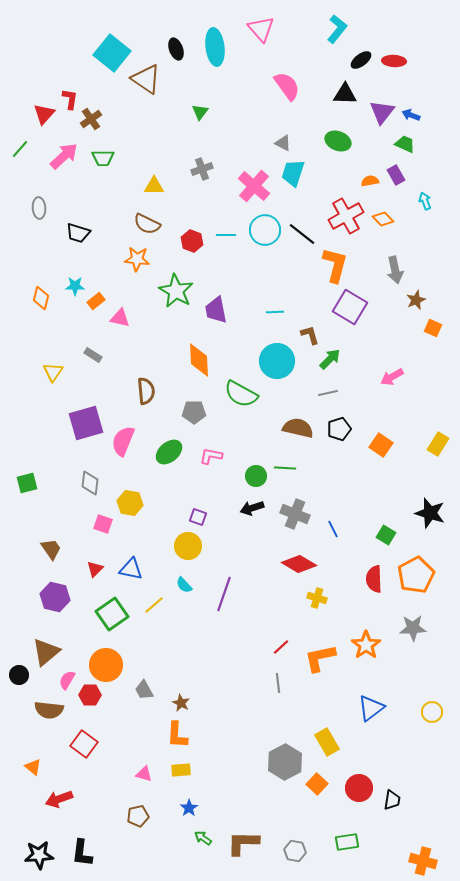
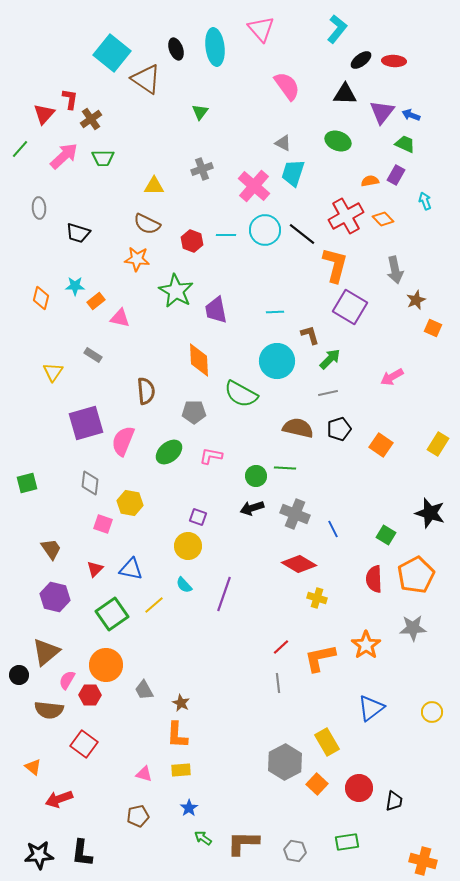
purple rectangle at (396, 175): rotated 60 degrees clockwise
black trapezoid at (392, 800): moved 2 px right, 1 px down
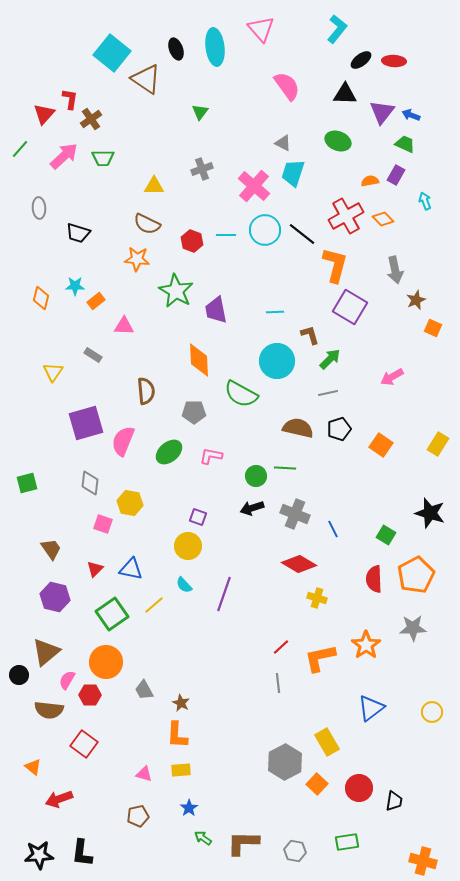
pink triangle at (120, 318): moved 4 px right, 8 px down; rotated 10 degrees counterclockwise
orange circle at (106, 665): moved 3 px up
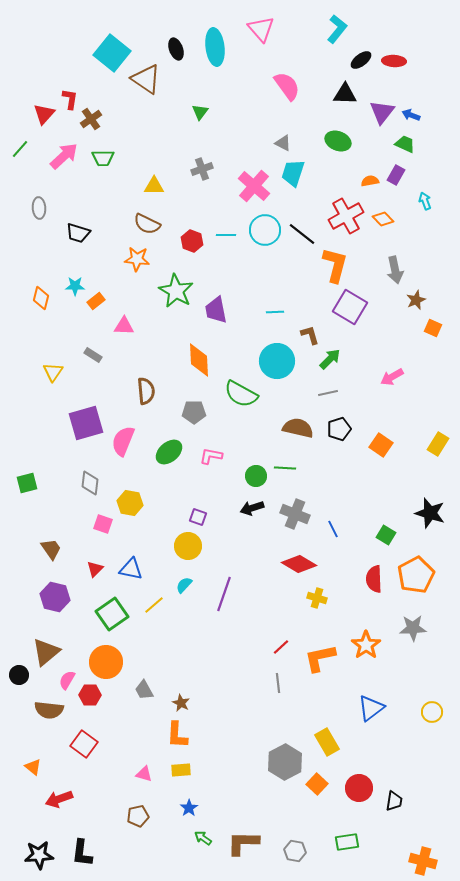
cyan semicircle at (184, 585): rotated 84 degrees clockwise
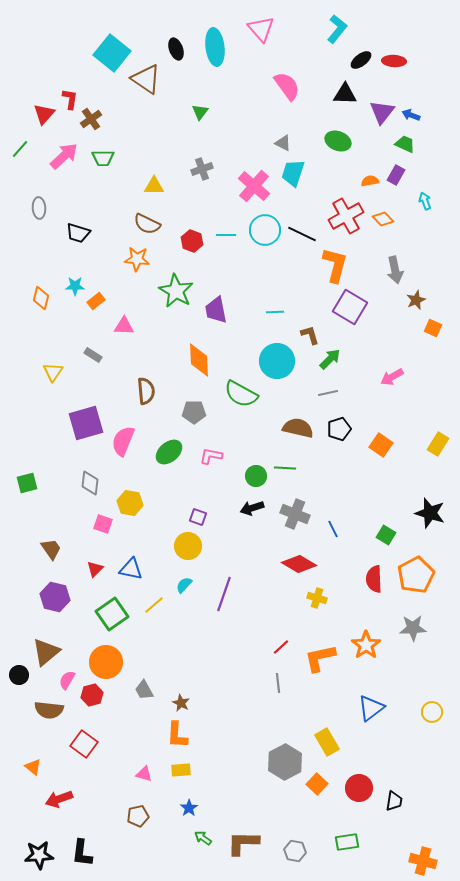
black line at (302, 234): rotated 12 degrees counterclockwise
red hexagon at (90, 695): moved 2 px right; rotated 15 degrees counterclockwise
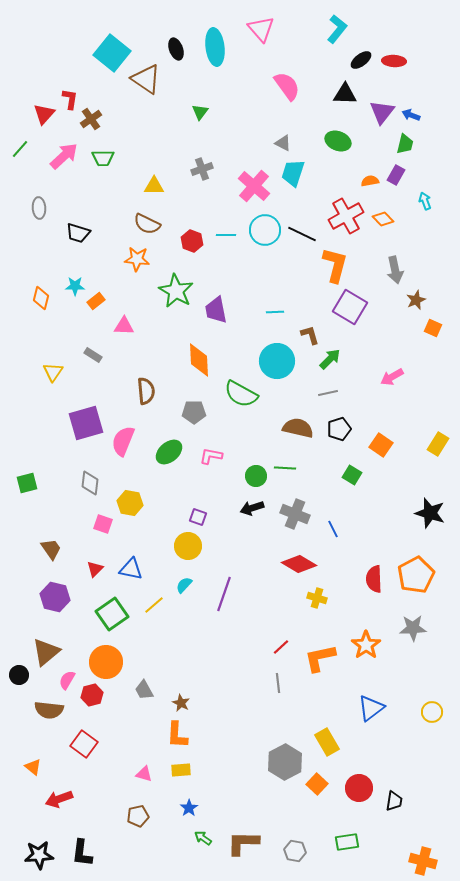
green trapezoid at (405, 144): rotated 80 degrees clockwise
green square at (386, 535): moved 34 px left, 60 px up
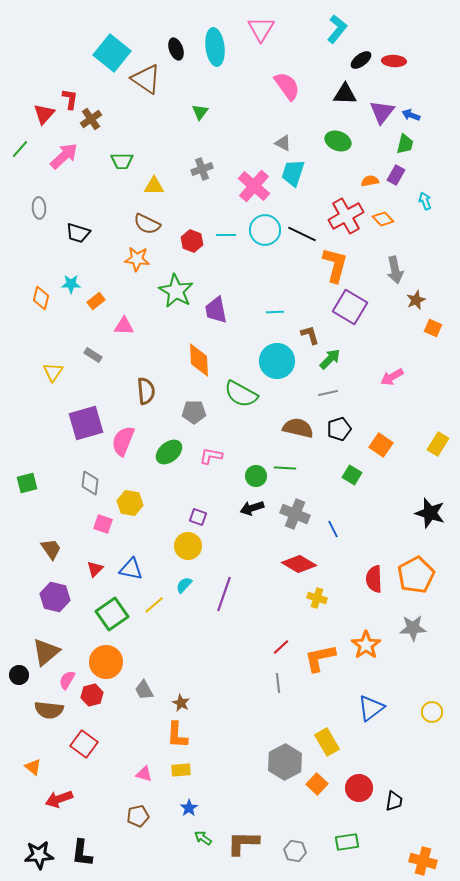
pink triangle at (261, 29): rotated 12 degrees clockwise
green trapezoid at (103, 158): moved 19 px right, 3 px down
cyan star at (75, 286): moved 4 px left, 2 px up
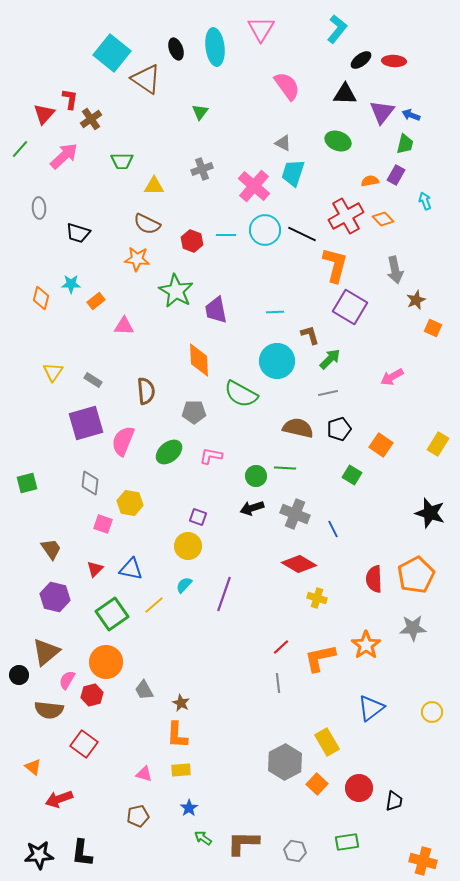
gray rectangle at (93, 355): moved 25 px down
